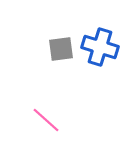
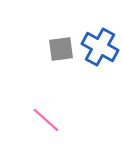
blue cross: rotated 12 degrees clockwise
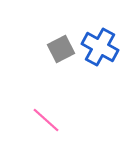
gray square: rotated 20 degrees counterclockwise
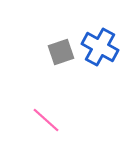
gray square: moved 3 px down; rotated 8 degrees clockwise
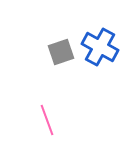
pink line: moved 1 px right; rotated 28 degrees clockwise
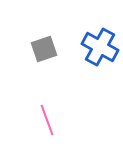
gray square: moved 17 px left, 3 px up
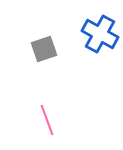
blue cross: moved 13 px up
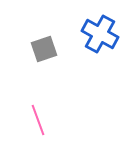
pink line: moved 9 px left
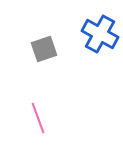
pink line: moved 2 px up
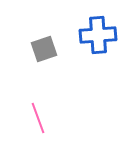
blue cross: moved 2 px left, 1 px down; rotated 33 degrees counterclockwise
